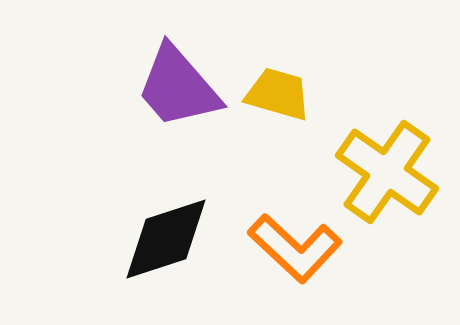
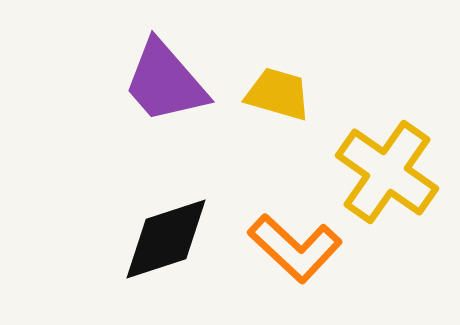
purple trapezoid: moved 13 px left, 5 px up
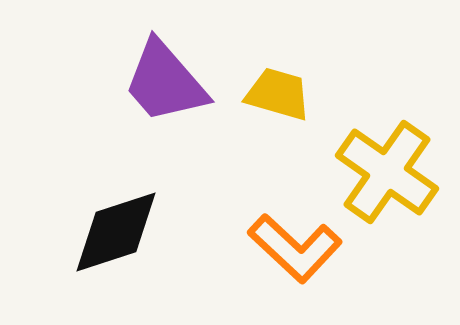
black diamond: moved 50 px left, 7 px up
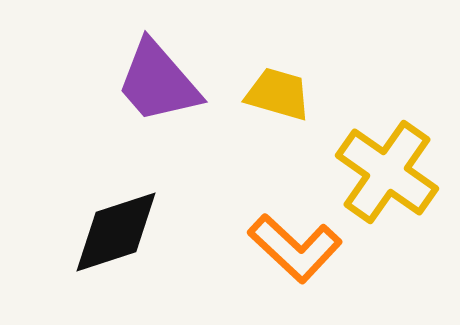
purple trapezoid: moved 7 px left
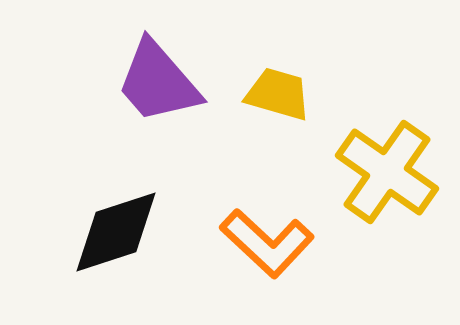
orange L-shape: moved 28 px left, 5 px up
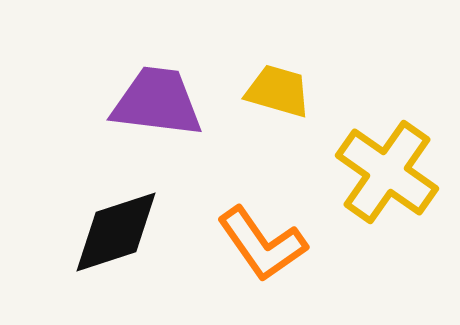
purple trapezoid: moved 1 px left, 20 px down; rotated 138 degrees clockwise
yellow trapezoid: moved 3 px up
orange L-shape: moved 5 px left, 1 px down; rotated 12 degrees clockwise
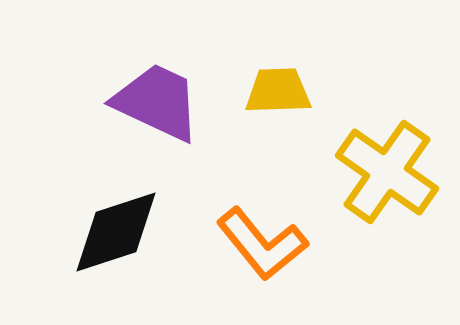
yellow trapezoid: rotated 18 degrees counterclockwise
purple trapezoid: rotated 18 degrees clockwise
orange L-shape: rotated 4 degrees counterclockwise
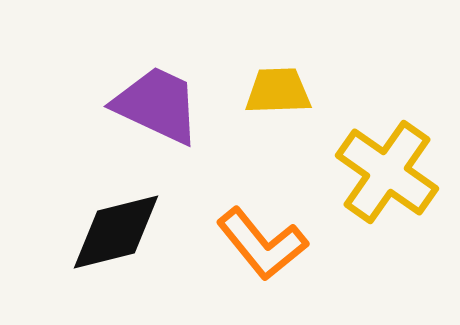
purple trapezoid: moved 3 px down
black diamond: rotated 4 degrees clockwise
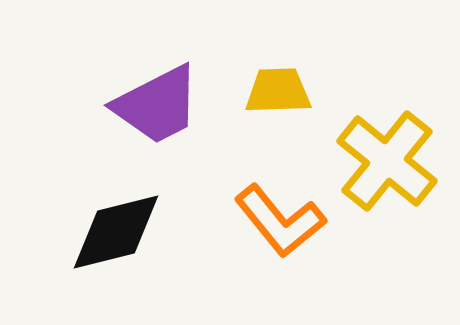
purple trapezoid: rotated 128 degrees clockwise
yellow cross: moved 11 px up; rotated 4 degrees clockwise
orange L-shape: moved 18 px right, 23 px up
